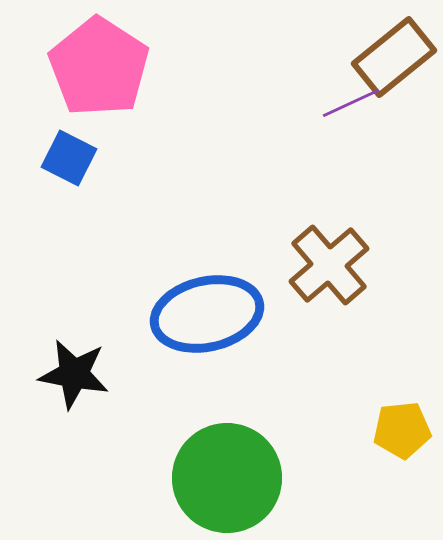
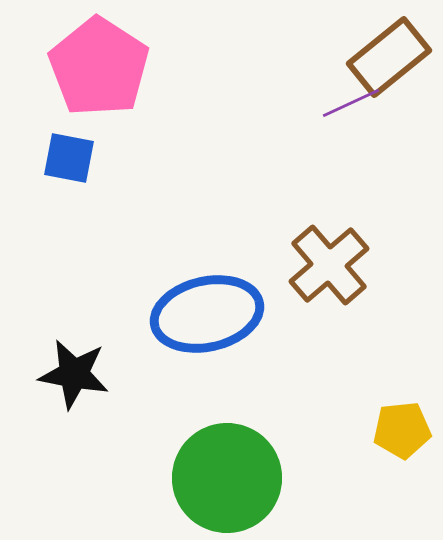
brown rectangle: moved 5 px left
blue square: rotated 16 degrees counterclockwise
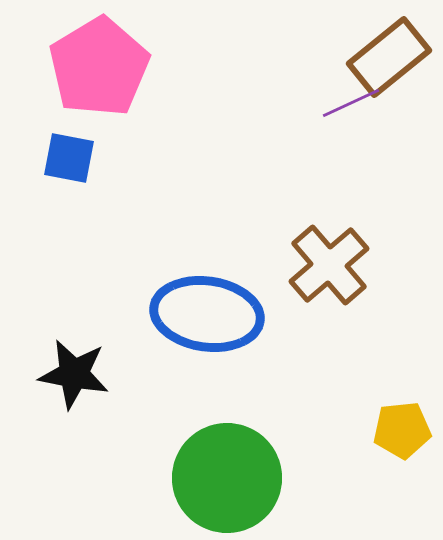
pink pentagon: rotated 8 degrees clockwise
blue ellipse: rotated 21 degrees clockwise
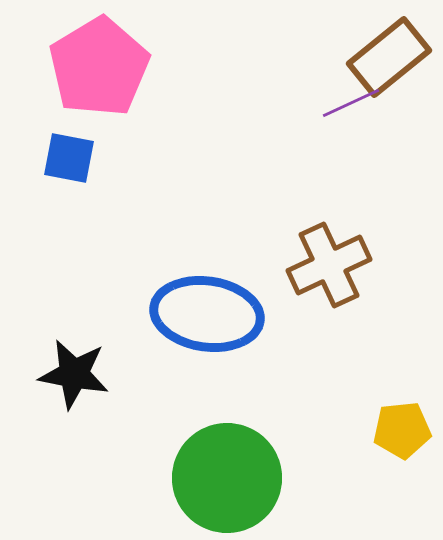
brown cross: rotated 16 degrees clockwise
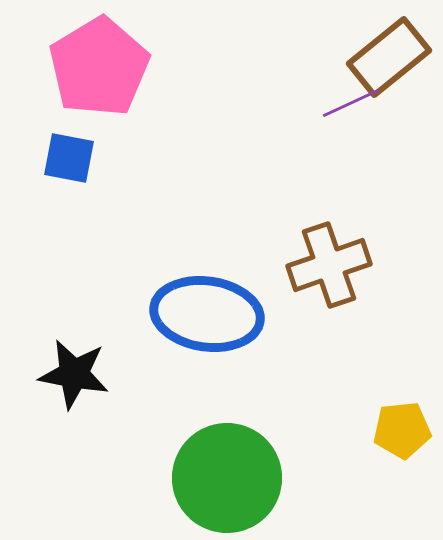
brown cross: rotated 6 degrees clockwise
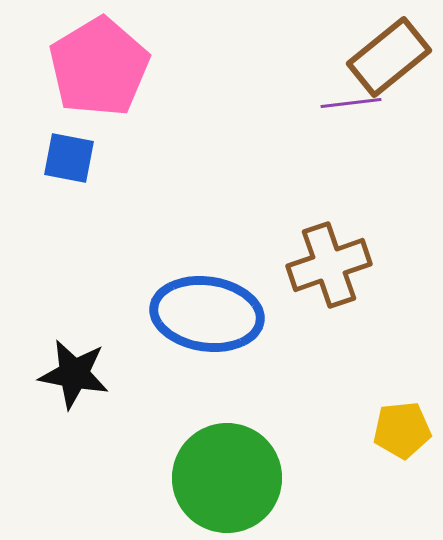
purple line: rotated 18 degrees clockwise
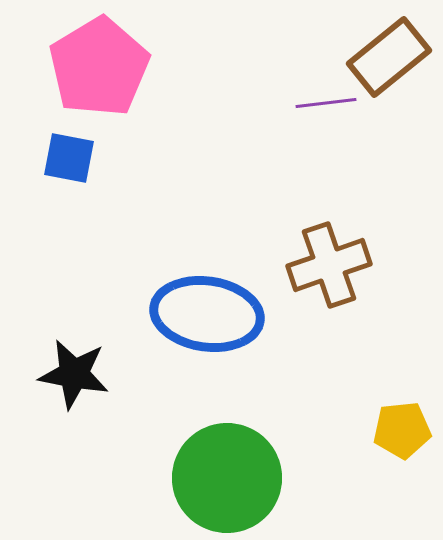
purple line: moved 25 px left
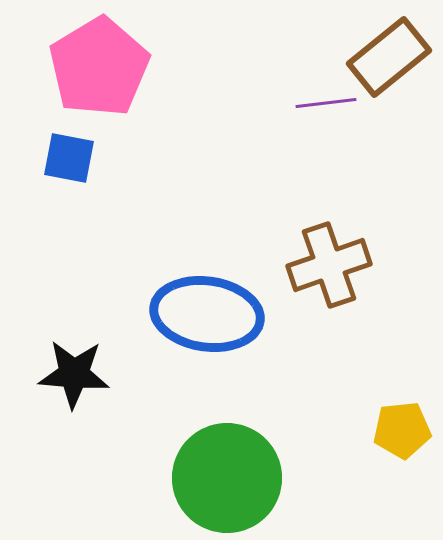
black star: rotated 6 degrees counterclockwise
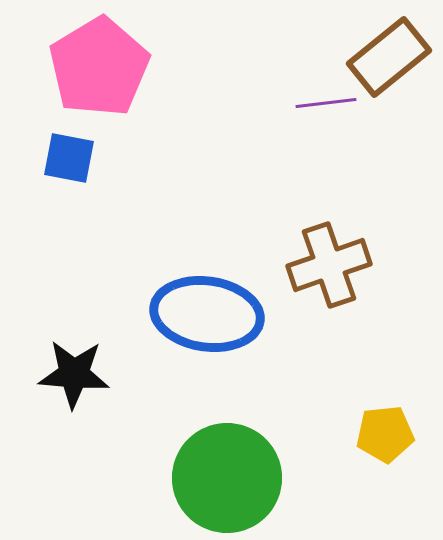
yellow pentagon: moved 17 px left, 4 px down
